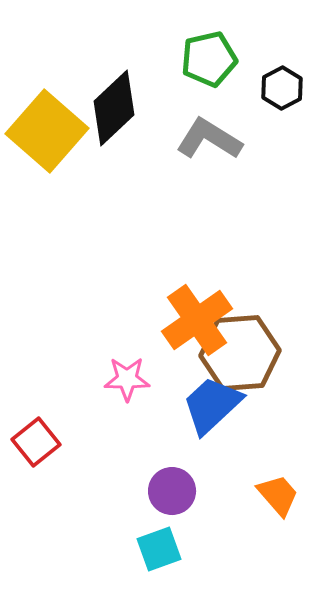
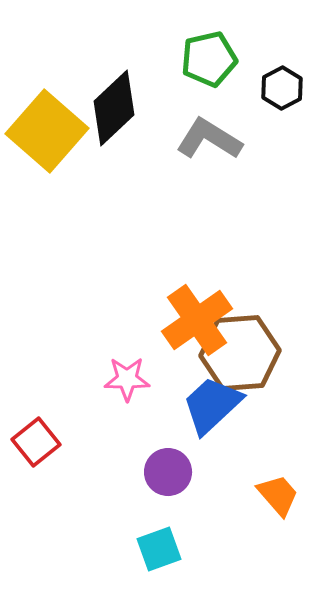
purple circle: moved 4 px left, 19 px up
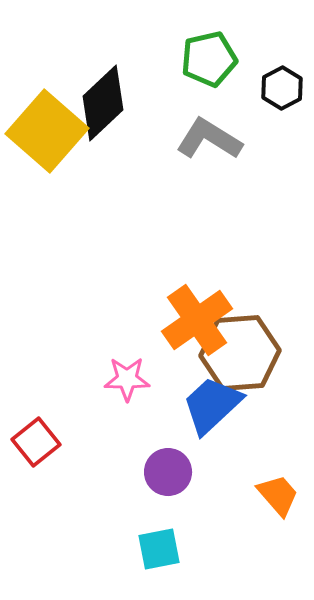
black diamond: moved 11 px left, 5 px up
cyan square: rotated 9 degrees clockwise
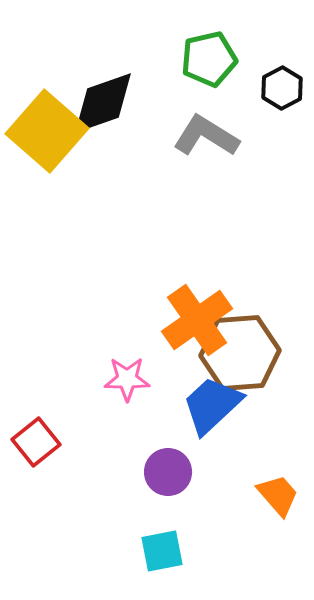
black diamond: rotated 24 degrees clockwise
gray L-shape: moved 3 px left, 3 px up
cyan square: moved 3 px right, 2 px down
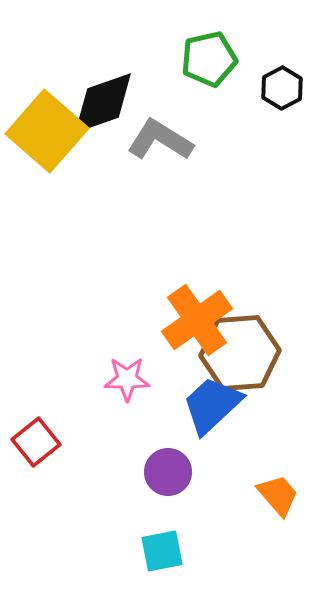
gray L-shape: moved 46 px left, 4 px down
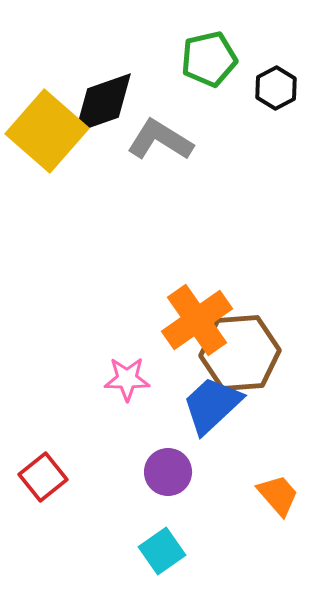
black hexagon: moved 6 px left
red square: moved 7 px right, 35 px down
cyan square: rotated 24 degrees counterclockwise
